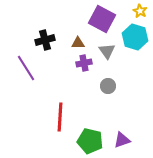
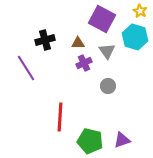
purple cross: rotated 14 degrees counterclockwise
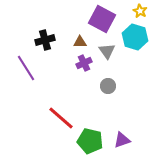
brown triangle: moved 2 px right, 1 px up
red line: moved 1 px right, 1 px down; rotated 52 degrees counterclockwise
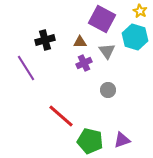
gray circle: moved 4 px down
red line: moved 2 px up
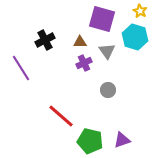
purple square: rotated 12 degrees counterclockwise
black cross: rotated 12 degrees counterclockwise
purple line: moved 5 px left
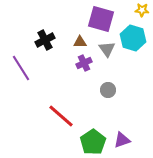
yellow star: moved 2 px right, 1 px up; rotated 24 degrees counterclockwise
purple square: moved 1 px left
cyan hexagon: moved 2 px left, 1 px down
gray triangle: moved 2 px up
green pentagon: moved 3 px right, 1 px down; rotated 25 degrees clockwise
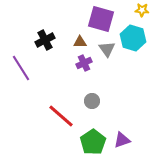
gray circle: moved 16 px left, 11 px down
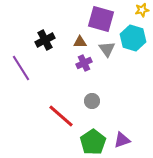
yellow star: rotated 16 degrees counterclockwise
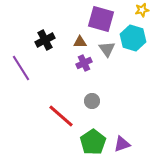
purple triangle: moved 4 px down
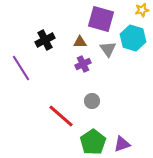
gray triangle: moved 1 px right
purple cross: moved 1 px left, 1 px down
